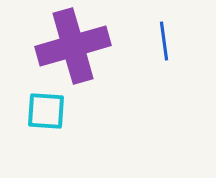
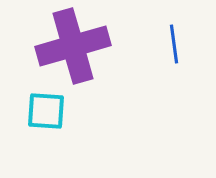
blue line: moved 10 px right, 3 px down
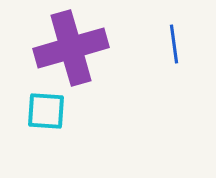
purple cross: moved 2 px left, 2 px down
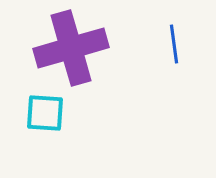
cyan square: moved 1 px left, 2 px down
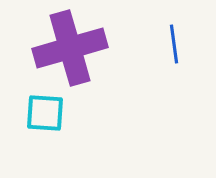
purple cross: moved 1 px left
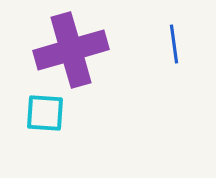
purple cross: moved 1 px right, 2 px down
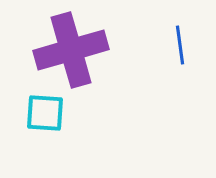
blue line: moved 6 px right, 1 px down
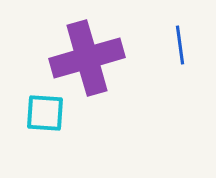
purple cross: moved 16 px right, 8 px down
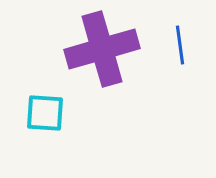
purple cross: moved 15 px right, 9 px up
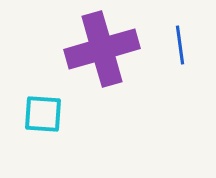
cyan square: moved 2 px left, 1 px down
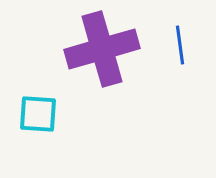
cyan square: moved 5 px left
